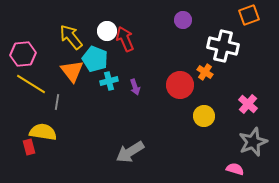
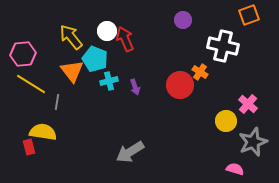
orange cross: moved 5 px left
yellow circle: moved 22 px right, 5 px down
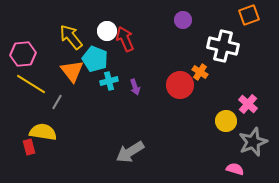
gray line: rotated 21 degrees clockwise
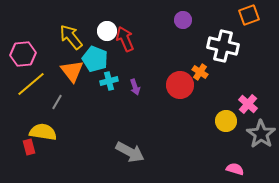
yellow line: rotated 72 degrees counterclockwise
gray star: moved 8 px right, 8 px up; rotated 16 degrees counterclockwise
gray arrow: rotated 120 degrees counterclockwise
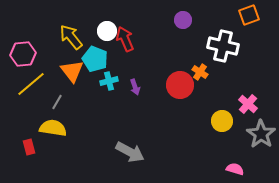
yellow circle: moved 4 px left
yellow semicircle: moved 10 px right, 4 px up
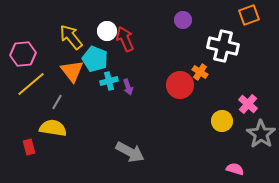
purple arrow: moved 7 px left
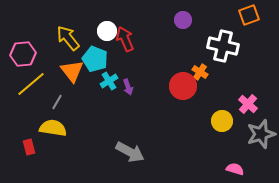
yellow arrow: moved 3 px left, 1 px down
cyan cross: rotated 18 degrees counterclockwise
red circle: moved 3 px right, 1 px down
gray star: rotated 20 degrees clockwise
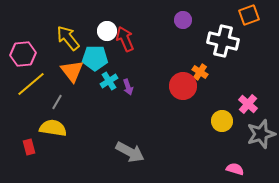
white cross: moved 5 px up
cyan pentagon: moved 1 px up; rotated 20 degrees counterclockwise
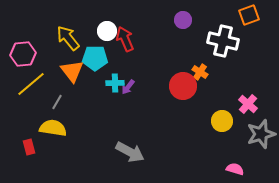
cyan cross: moved 6 px right, 2 px down; rotated 30 degrees clockwise
purple arrow: rotated 56 degrees clockwise
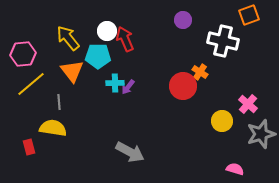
cyan pentagon: moved 3 px right, 2 px up
gray line: moved 2 px right; rotated 35 degrees counterclockwise
